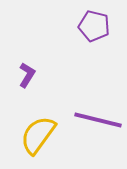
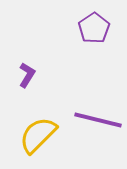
purple pentagon: moved 2 px down; rotated 24 degrees clockwise
yellow semicircle: rotated 9 degrees clockwise
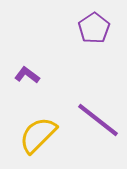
purple L-shape: rotated 85 degrees counterclockwise
purple line: rotated 24 degrees clockwise
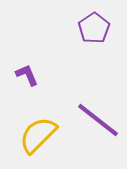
purple L-shape: rotated 30 degrees clockwise
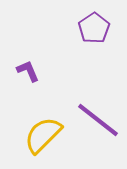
purple L-shape: moved 1 px right, 4 px up
yellow semicircle: moved 5 px right
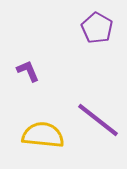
purple pentagon: moved 3 px right; rotated 8 degrees counterclockwise
yellow semicircle: rotated 51 degrees clockwise
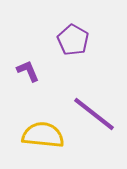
purple pentagon: moved 24 px left, 12 px down
purple line: moved 4 px left, 6 px up
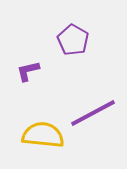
purple L-shape: rotated 80 degrees counterclockwise
purple line: moved 1 px left, 1 px up; rotated 66 degrees counterclockwise
